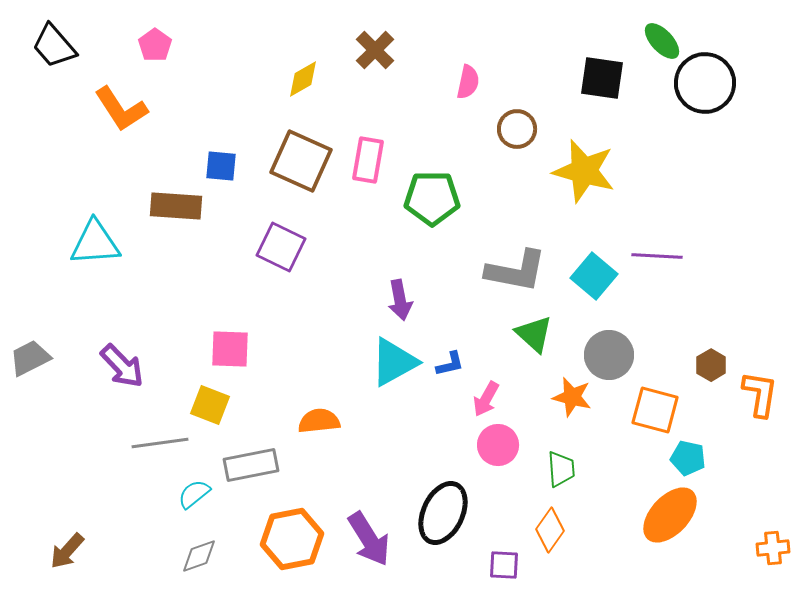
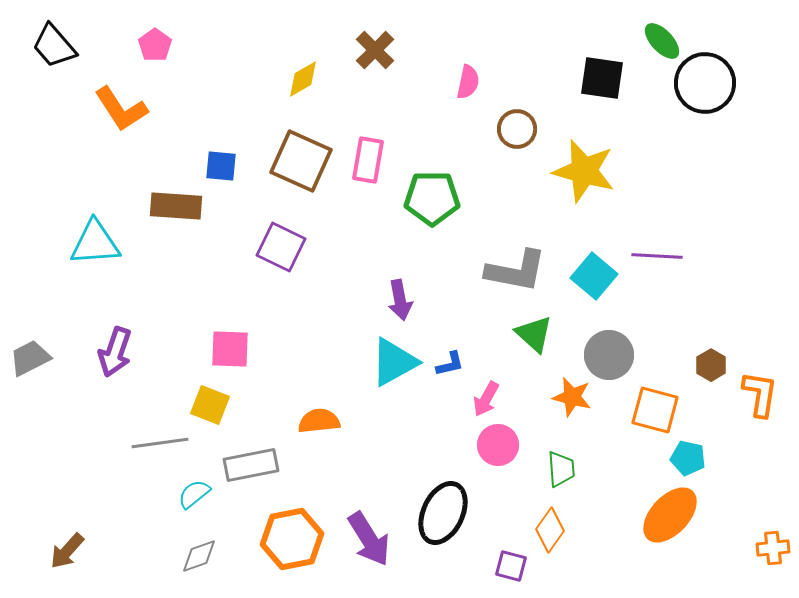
purple arrow at (122, 366): moved 7 px left, 14 px up; rotated 63 degrees clockwise
purple square at (504, 565): moved 7 px right, 1 px down; rotated 12 degrees clockwise
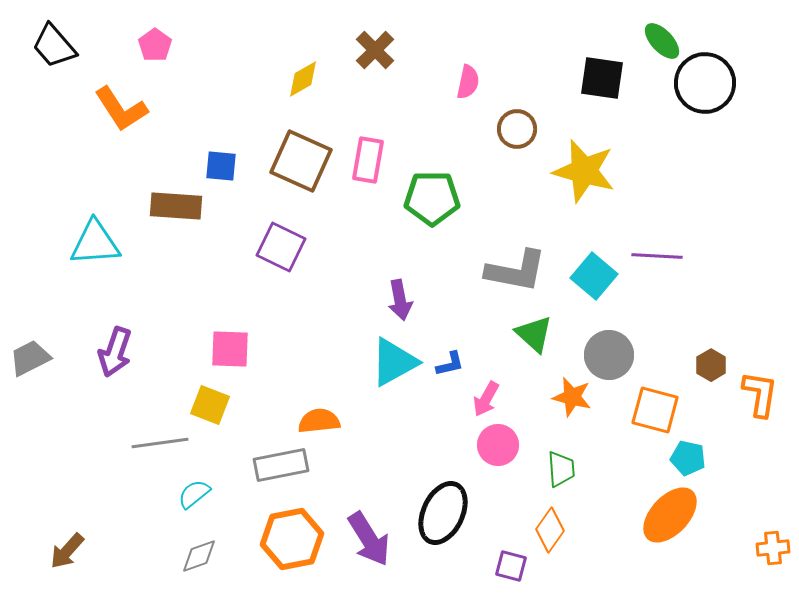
gray rectangle at (251, 465): moved 30 px right
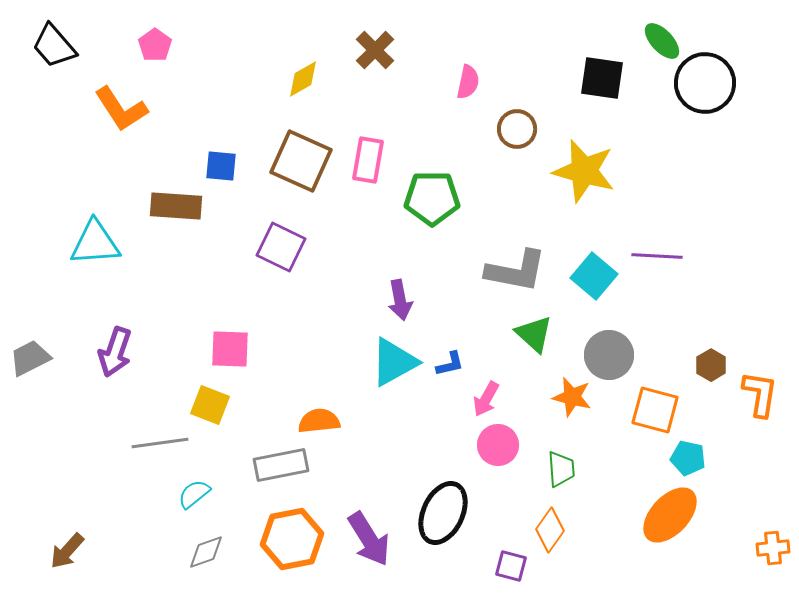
gray diamond at (199, 556): moved 7 px right, 4 px up
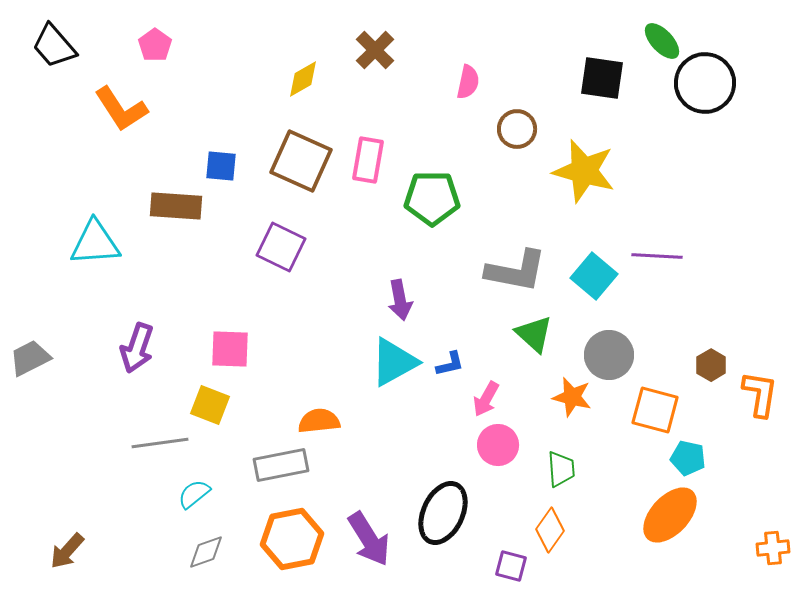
purple arrow at (115, 352): moved 22 px right, 4 px up
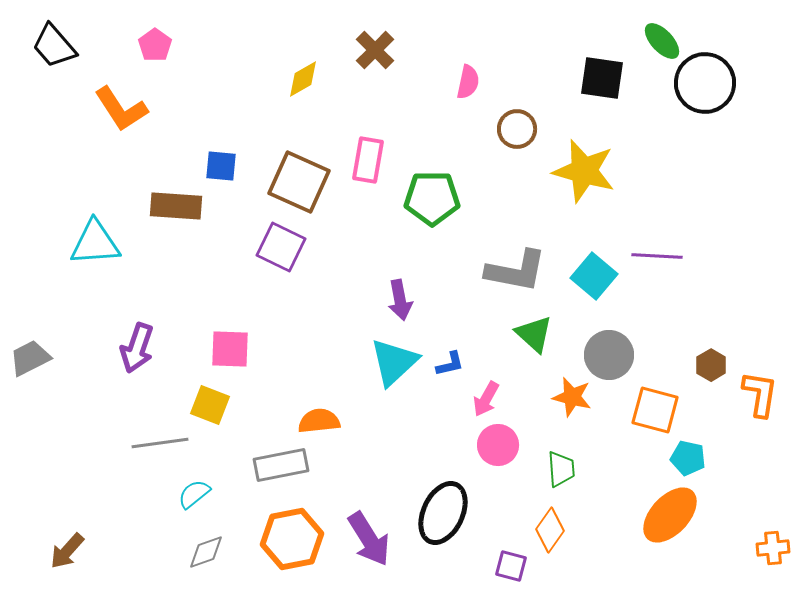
brown square at (301, 161): moved 2 px left, 21 px down
cyan triangle at (394, 362): rotated 14 degrees counterclockwise
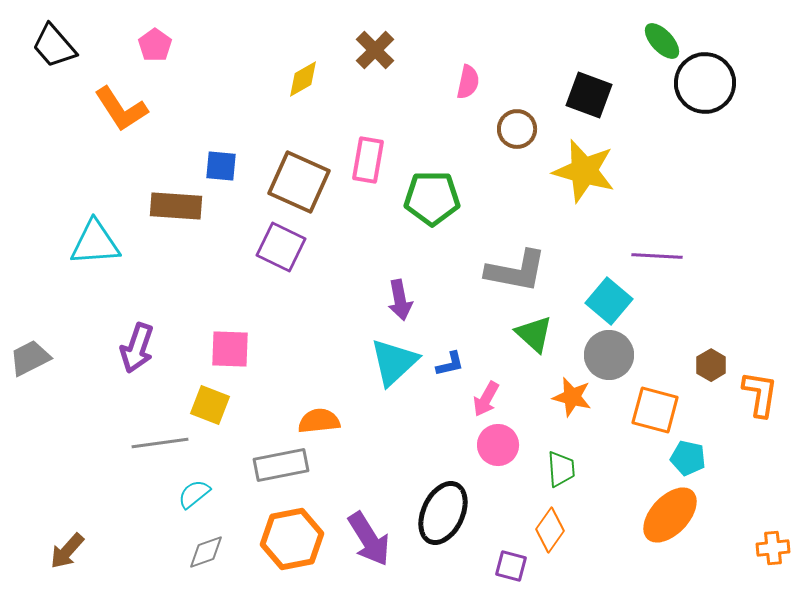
black square at (602, 78): moved 13 px left, 17 px down; rotated 12 degrees clockwise
cyan square at (594, 276): moved 15 px right, 25 px down
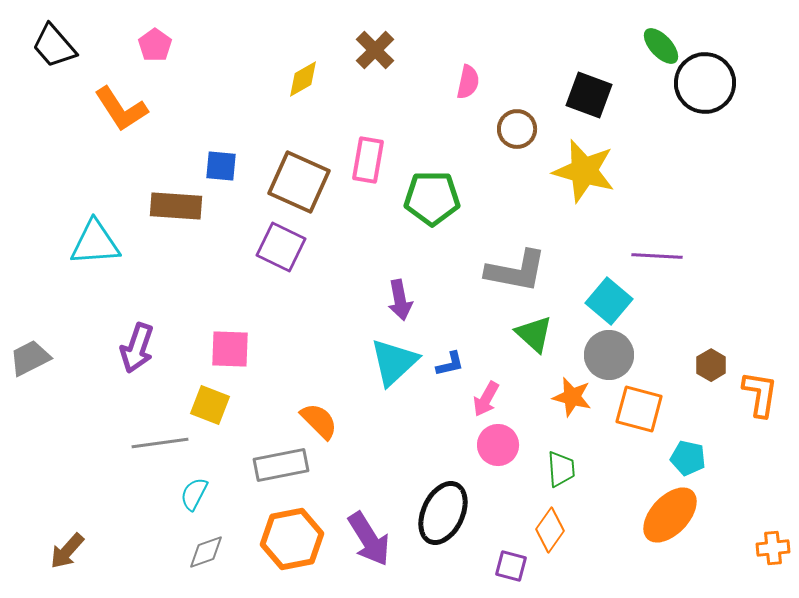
green ellipse at (662, 41): moved 1 px left, 5 px down
orange square at (655, 410): moved 16 px left, 1 px up
orange semicircle at (319, 421): rotated 51 degrees clockwise
cyan semicircle at (194, 494): rotated 24 degrees counterclockwise
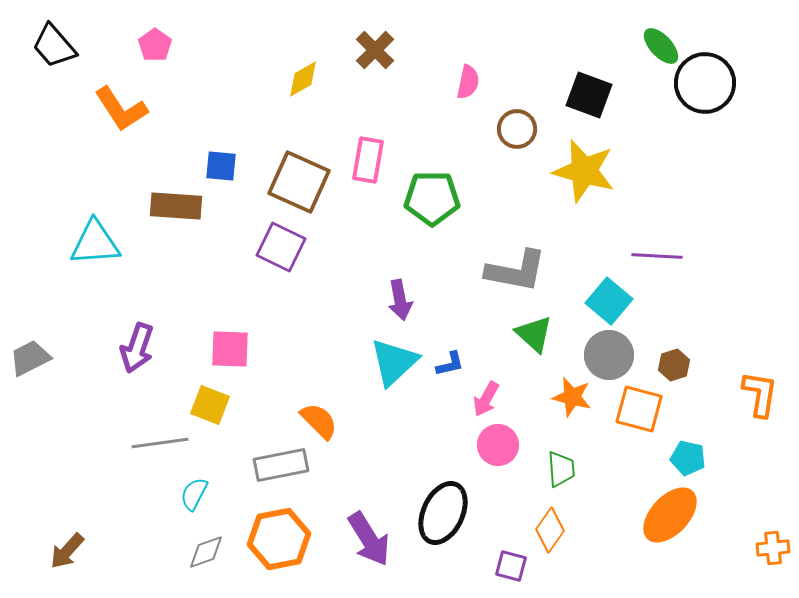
brown hexagon at (711, 365): moved 37 px left; rotated 12 degrees clockwise
orange hexagon at (292, 539): moved 13 px left
